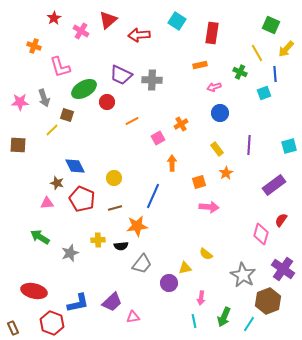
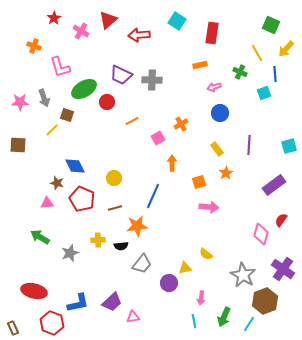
brown hexagon at (268, 301): moved 3 px left
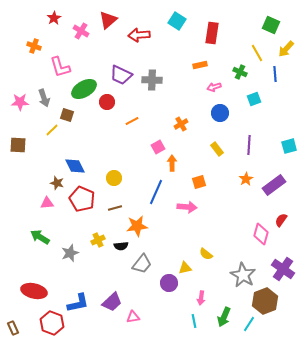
cyan square at (264, 93): moved 10 px left, 6 px down
pink square at (158, 138): moved 9 px down
orange star at (226, 173): moved 20 px right, 6 px down
blue line at (153, 196): moved 3 px right, 4 px up
pink arrow at (209, 207): moved 22 px left
yellow cross at (98, 240): rotated 24 degrees counterclockwise
